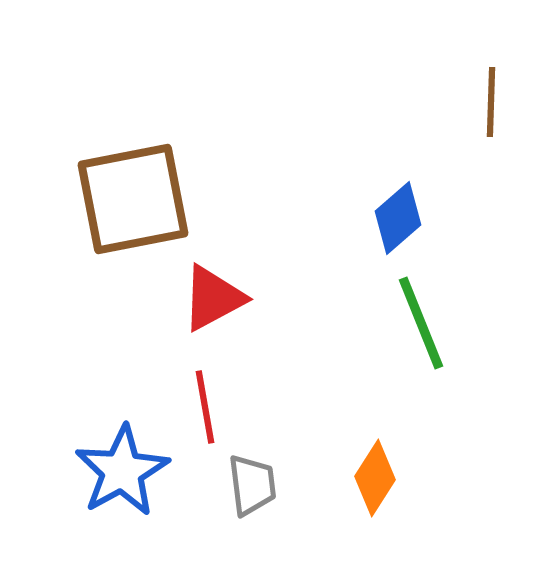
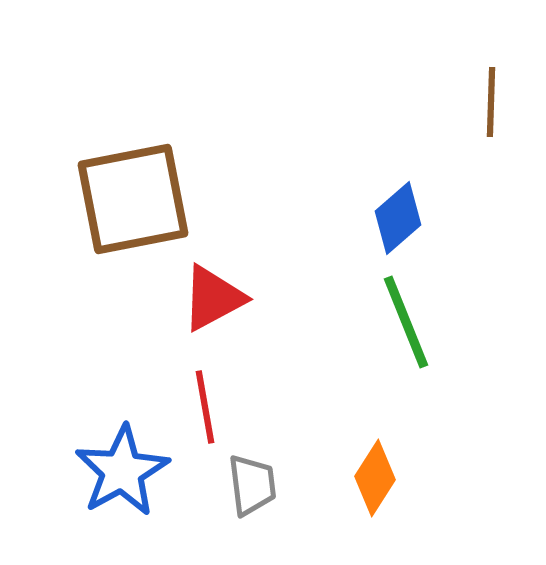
green line: moved 15 px left, 1 px up
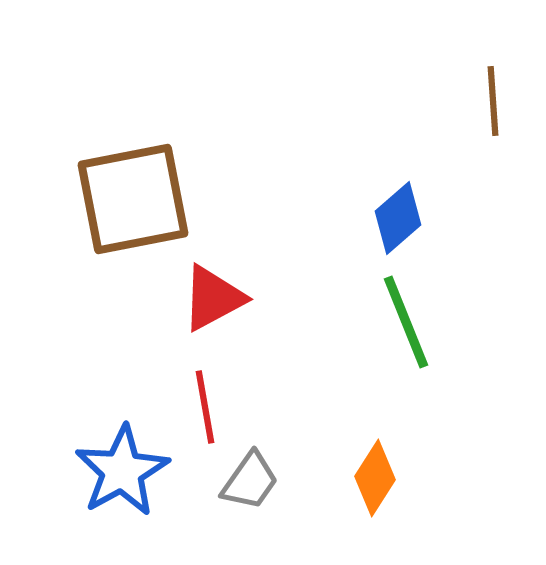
brown line: moved 2 px right, 1 px up; rotated 6 degrees counterclockwise
gray trapezoid: moved 2 px left, 4 px up; rotated 42 degrees clockwise
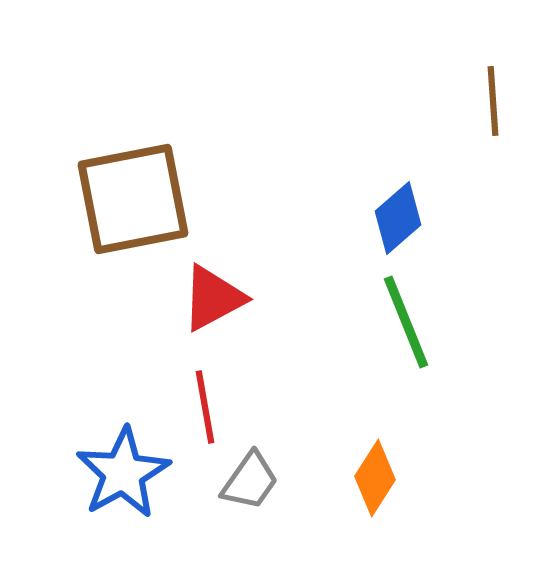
blue star: moved 1 px right, 2 px down
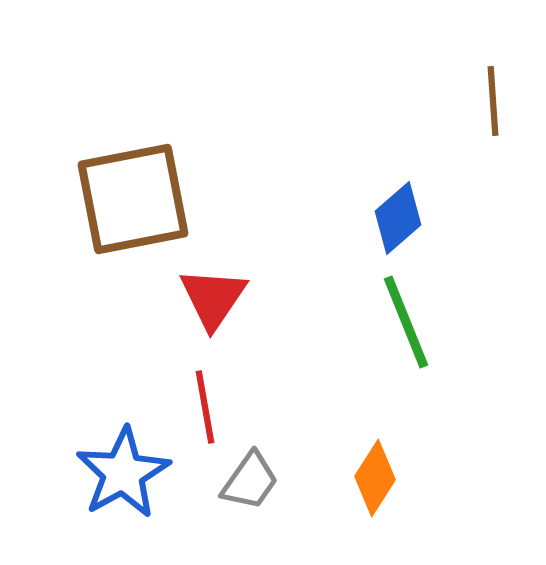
red triangle: rotated 28 degrees counterclockwise
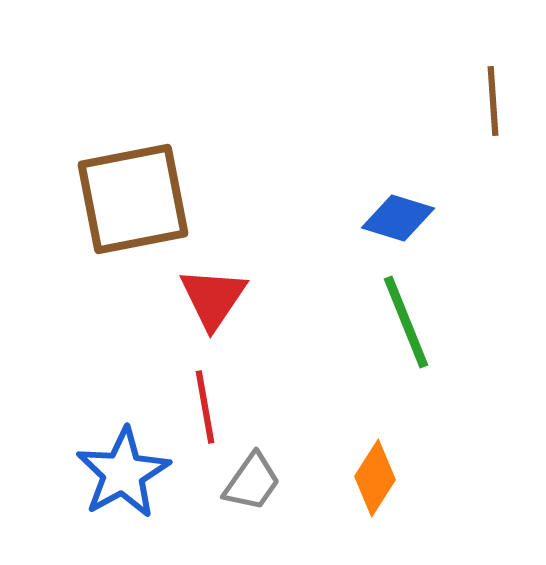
blue diamond: rotated 58 degrees clockwise
gray trapezoid: moved 2 px right, 1 px down
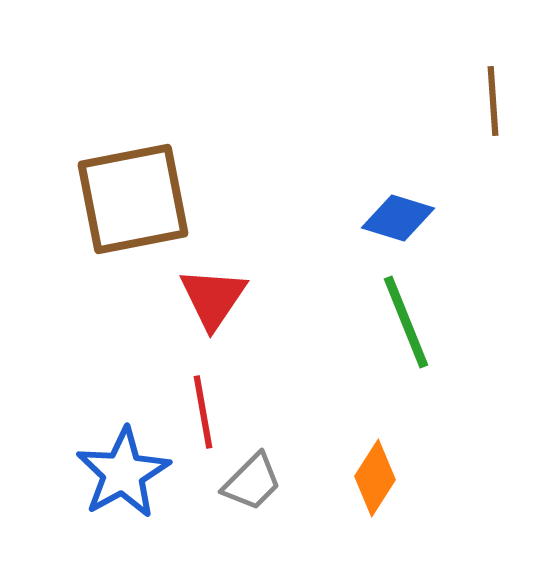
red line: moved 2 px left, 5 px down
gray trapezoid: rotated 10 degrees clockwise
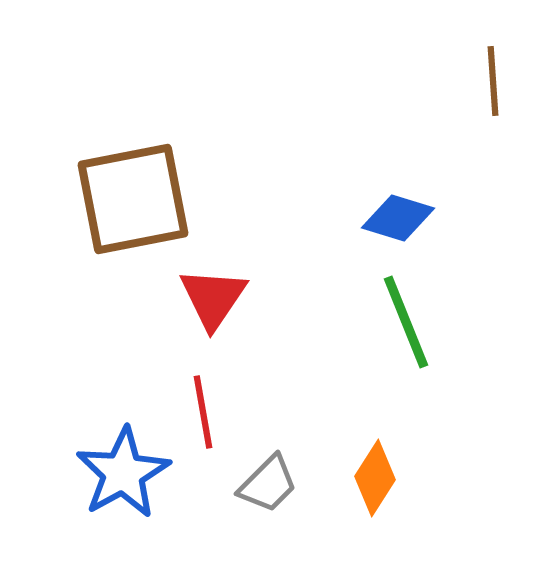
brown line: moved 20 px up
gray trapezoid: moved 16 px right, 2 px down
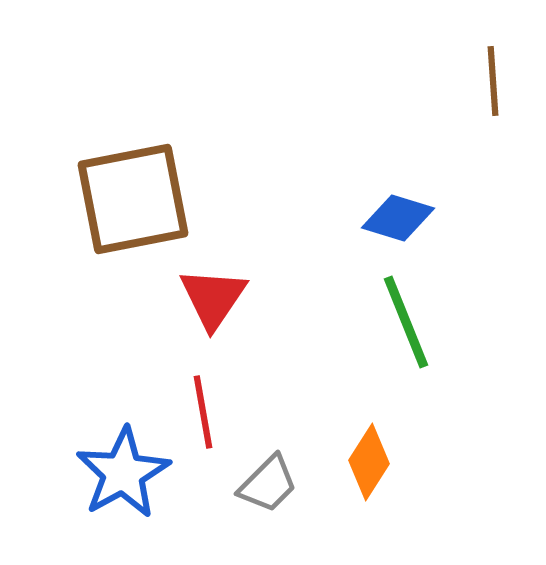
orange diamond: moved 6 px left, 16 px up
